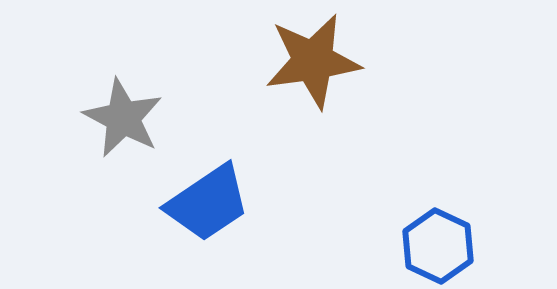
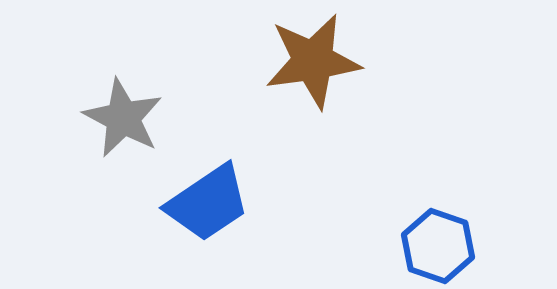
blue hexagon: rotated 6 degrees counterclockwise
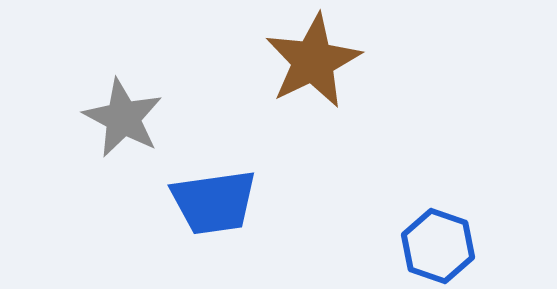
brown star: rotated 18 degrees counterclockwise
blue trapezoid: moved 6 px right, 1 px up; rotated 26 degrees clockwise
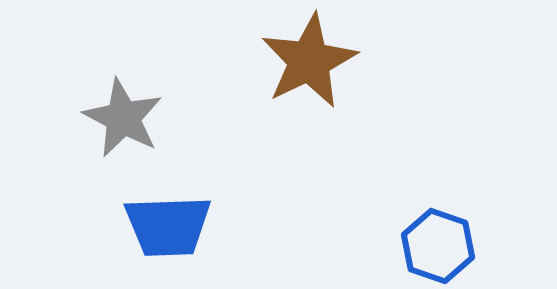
brown star: moved 4 px left
blue trapezoid: moved 46 px left, 24 px down; rotated 6 degrees clockwise
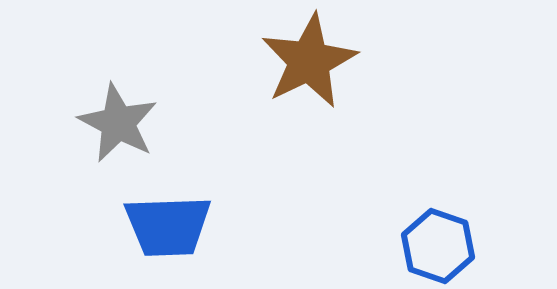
gray star: moved 5 px left, 5 px down
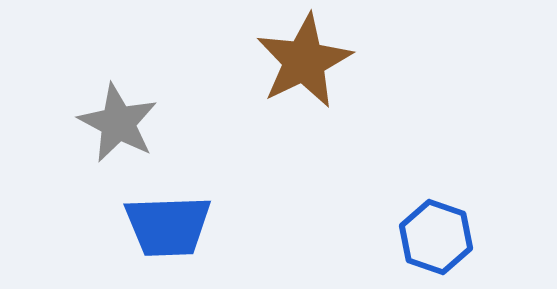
brown star: moved 5 px left
blue hexagon: moved 2 px left, 9 px up
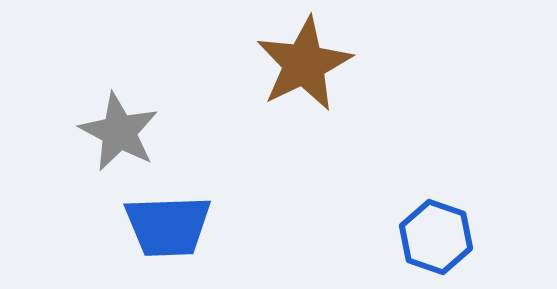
brown star: moved 3 px down
gray star: moved 1 px right, 9 px down
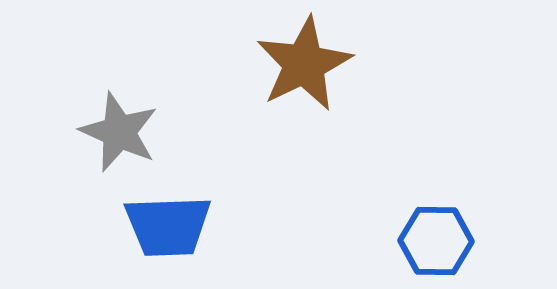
gray star: rotated 4 degrees counterclockwise
blue hexagon: moved 4 px down; rotated 18 degrees counterclockwise
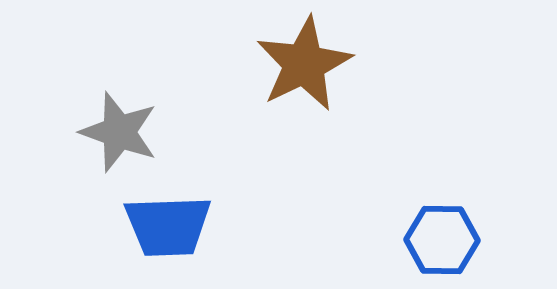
gray star: rotated 4 degrees counterclockwise
blue hexagon: moved 6 px right, 1 px up
